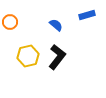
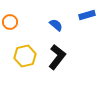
yellow hexagon: moved 3 px left
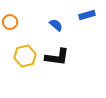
black L-shape: rotated 60 degrees clockwise
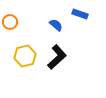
blue rectangle: moved 7 px left, 1 px up; rotated 35 degrees clockwise
black L-shape: rotated 50 degrees counterclockwise
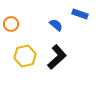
orange circle: moved 1 px right, 2 px down
